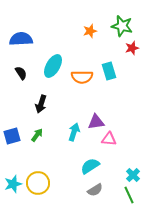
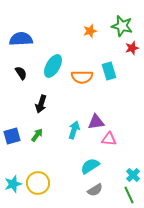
cyan arrow: moved 2 px up
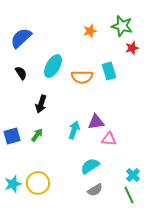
blue semicircle: moved 1 px up; rotated 40 degrees counterclockwise
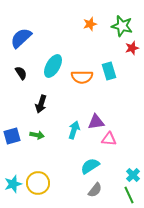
orange star: moved 7 px up
green arrow: rotated 64 degrees clockwise
gray semicircle: rotated 21 degrees counterclockwise
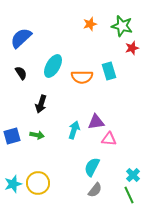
cyan semicircle: moved 2 px right, 1 px down; rotated 30 degrees counterclockwise
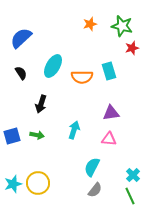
purple triangle: moved 15 px right, 9 px up
green line: moved 1 px right, 1 px down
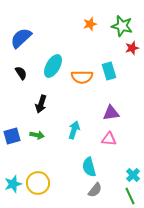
cyan semicircle: moved 3 px left; rotated 42 degrees counterclockwise
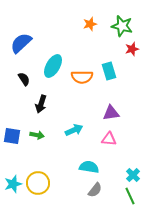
blue semicircle: moved 5 px down
red star: moved 1 px down
black semicircle: moved 3 px right, 6 px down
cyan arrow: rotated 48 degrees clockwise
blue square: rotated 24 degrees clockwise
cyan semicircle: rotated 114 degrees clockwise
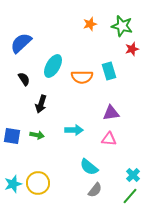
cyan arrow: rotated 24 degrees clockwise
cyan semicircle: rotated 150 degrees counterclockwise
green line: rotated 66 degrees clockwise
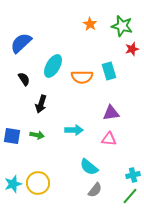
orange star: rotated 24 degrees counterclockwise
cyan cross: rotated 32 degrees clockwise
